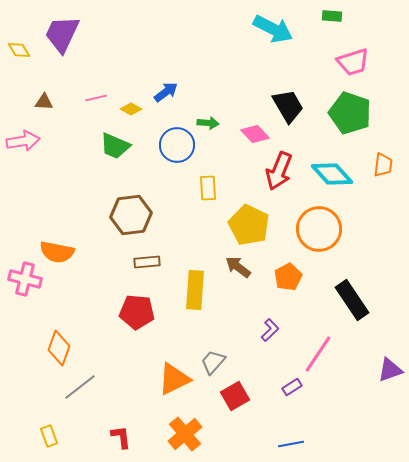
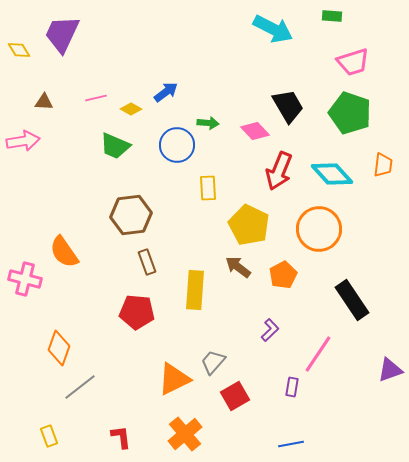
pink diamond at (255, 134): moved 3 px up
orange semicircle at (57, 252): moved 7 px right; rotated 44 degrees clockwise
brown rectangle at (147, 262): rotated 75 degrees clockwise
orange pentagon at (288, 277): moved 5 px left, 2 px up
purple rectangle at (292, 387): rotated 48 degrees counterclockwise
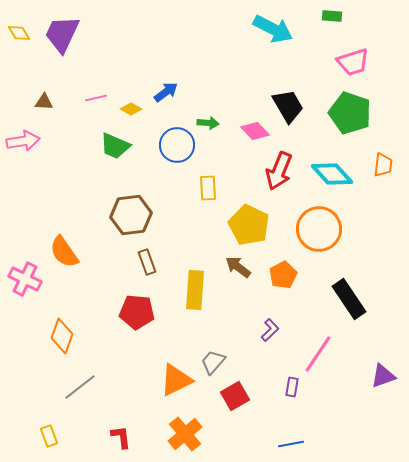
yellow diamond at (19, 50): moved 17 px up
pink cross at (25, 279): rotated 12 degrees clockwise
black rectangle at (352, 300): moved 3 px left, 1 px up
orange diamond at (59, 348): moved 3 px right, 12 px up
purple triangle at (390, 370): moved 7 px left, 6 px down
orange triangle at (174, 379): moved 2 px right, 1 px down
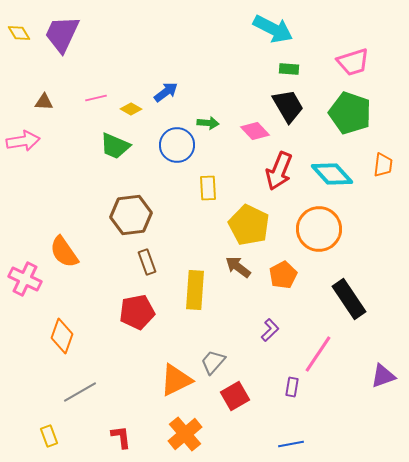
green rectangle at (332, 16): moved 43 px left, 53 px down
red pentagon at (137, 312): rotated 16 degrees counterclockwise
gray line at (80, 387): moved 5 px down; rotated 8 degrees clockwise
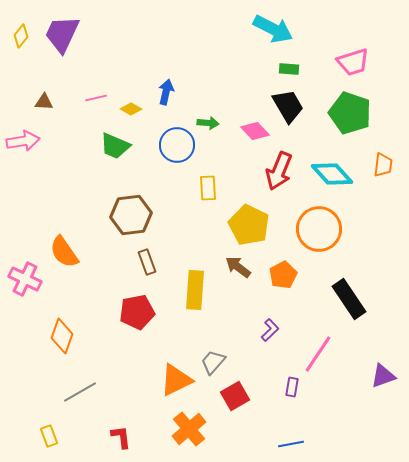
yellow diamond at (19, 33): moved 2 px right, 3 px down; rotated 70 degrees clockwise
blue arrow at (166, 92): rotated 40 degrees counterclockwise
orange cross at (185, 434): moved 4 px right, 5 px up
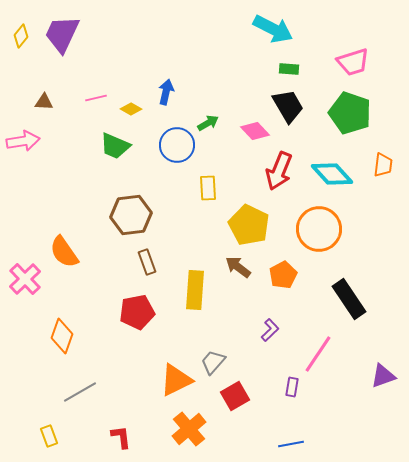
green arrow at (208, 123): rotated 35 degrees counterclockwise
pink cross at (25, 279): rotated 20 degrees clockwise
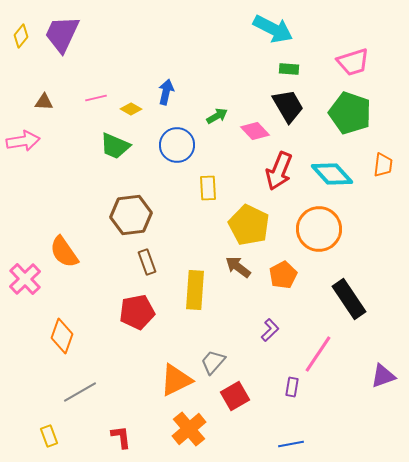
green arrow at (208, 123): moved 9 px right, 7 px up
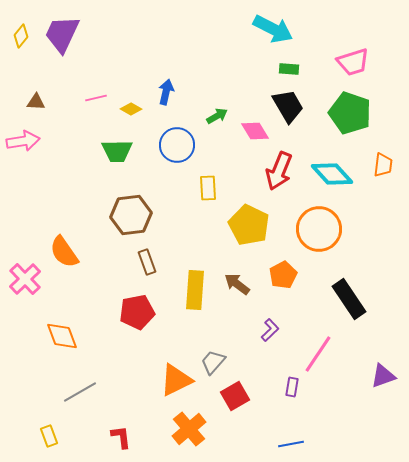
brown triangle at (44, 102): moved 8 px left
pink diamond at (255, 131): rotated 12 degrees clockwise
green trapezoid at (115, 146): moved 2 px right, 5 px down; rotated 24 degrees counterclockwise
brown arrow at (238, 267): moved 1 px left, 17 px down
orange diamond at (62, 336): rotated 40 degrees counterclockwise
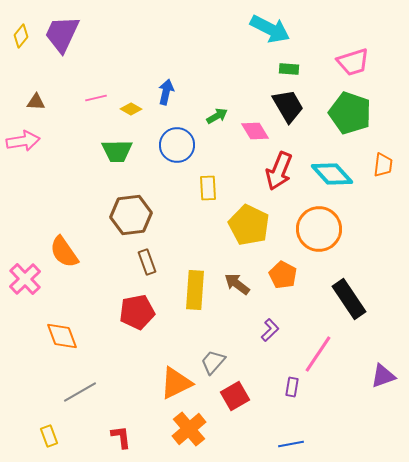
cyan arrow at (273, 29): moved 3 px left
orange pentagon at (283, 275): rotated 16 degrees counterclockwise
orange triangle at (176, 380): moved 3 px down
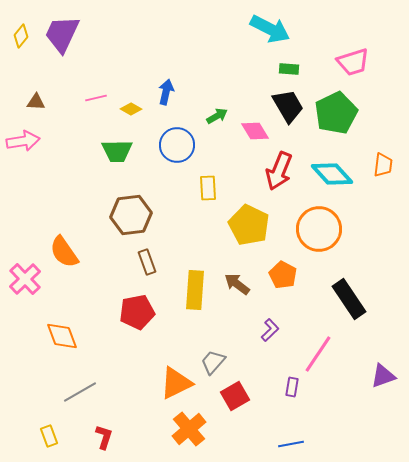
green pentagon at (350, 113): moved 14 px left; rotated 27 degrees clockwise
red L-shape at (121, 437): moved 17 px left; rotated 25 degrees clockwise
